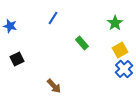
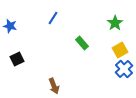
brown arrow: rotated 21 degrees clockwise
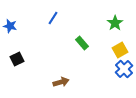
brown arrow: moved 7 px right, 4 px up; rotated 84 degrees counterclockwise
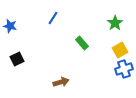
blue cross: rotated 24 degrees clockwise
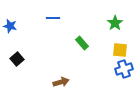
blue line: rotated 56 degrees clockwise
yellow square: rotated 35 degrees clockwise
black square: rotated 16 degrees counterclockwise
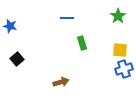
blue line: moved 14 px right
green star: moved 3 px right, 7 px up
green rectangle: rotated 24 degrees clockwise
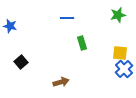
green star: moved 1 px up; rotated 21 degrees clockwise
yellow square: moved 3 px down
black square: moved 4 px right, 3 px down
blue cross: rotated 24 degrees counterclockwise
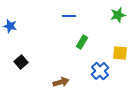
blue line: moved 2 px right, 2 px up
green rectangle: moved 1 px up; rotated 48 degrees clockwise
blue cross: moved 24 px left, 2 px down
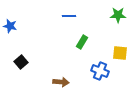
green star: rotated 14 degrees clockwise
blue cross: rotated 24 degrees counterclockwise
brown arrow: rotated 21 degrees clockwise
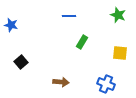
green star: rotated 21 degrees clockwise
blue star: moved 1 px right, 1 px up
blue cross: moved 6 px right, 13 px down
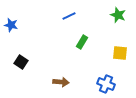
blue line: rotated 24 degrees counterclockwise
black square: rotated 16 degrees counterclockwise
